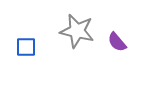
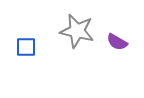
purple semicircle: rotated 20 degrees counterclockwise
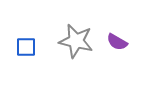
gray star: moved 1 px left, 10 px down
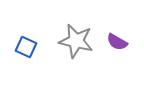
blue square: rotated 25 degrees clockwise
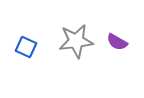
gray star: rotated 20 degrees counterclockwise
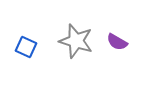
gray star: rotated 24 degrees clockwise
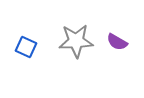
gray star: rotated 20 degrees counterclockwise
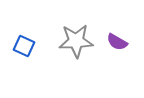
blue square: moved 2 px left, 1 px up
